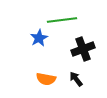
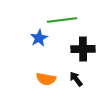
black cross: rotated 20 degrees clockwise
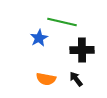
green line: moved 2 px down; rotated 20 degrees clockwise
black cross: moved 1 px left, 1 px down
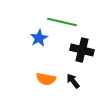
black cross: rotated 15 degrees clockwise
black arrow: moved 3 px left, 2 px down
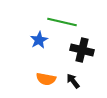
blue star: moved 2 px down
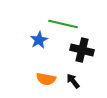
green line: moved 1 px right, 2 px down
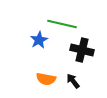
green line: moved 1 px left
